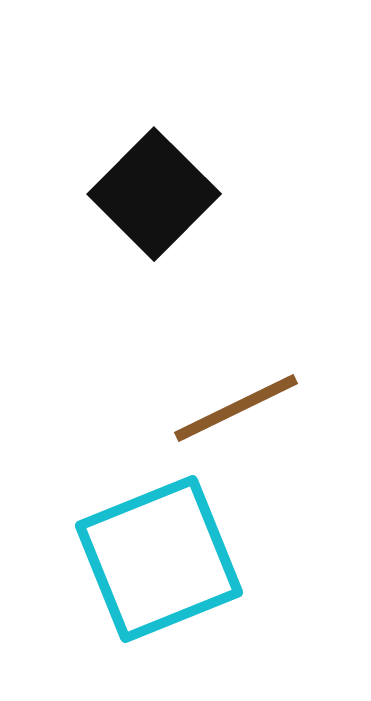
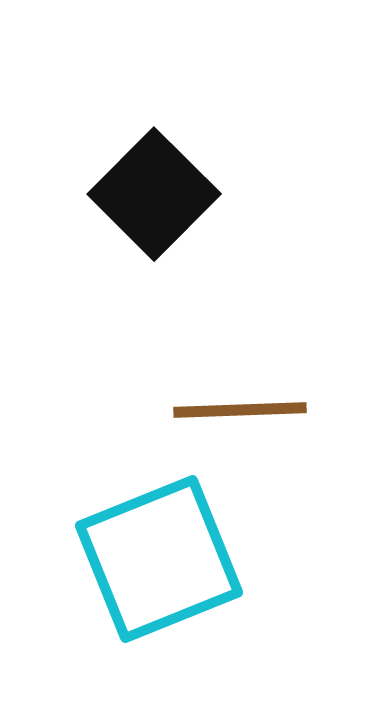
brown line: moved 4 px right, 2 px down; rotated 24 degrees clockwise
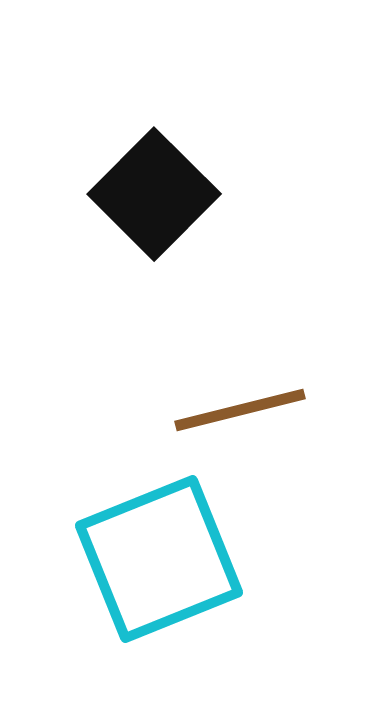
brown line: rotated 12 degrees counterclockwise
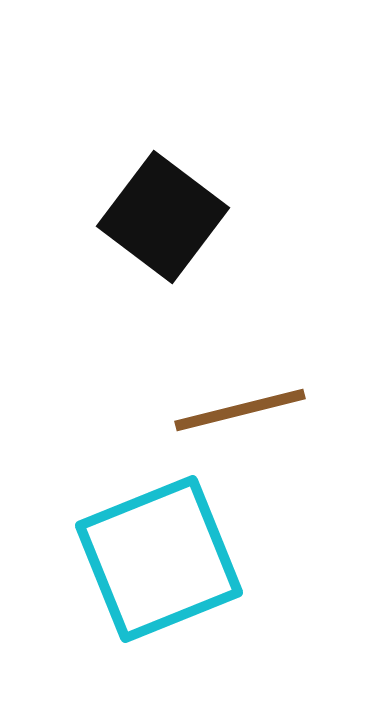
black square: moved 9 px right, 23 px down; rotated 8 degrees counterclockwise
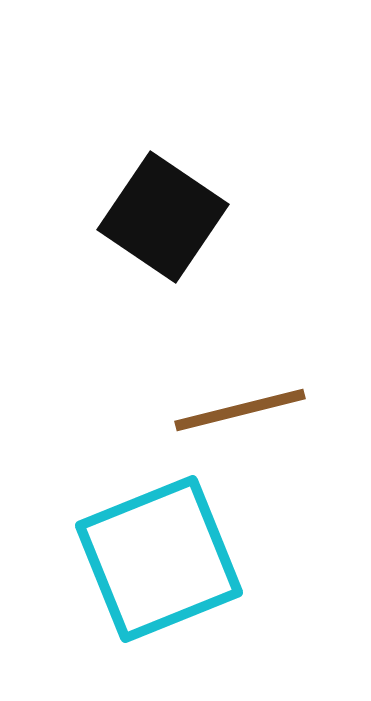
black square: rotated 3 degrees counterclockwise
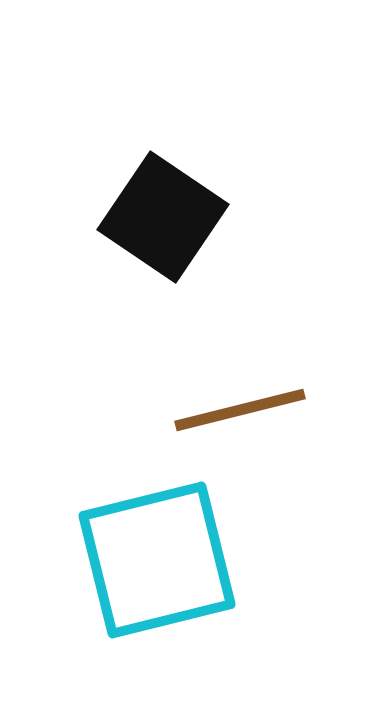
cyan square: moved 2 px left, 1 px down; rotated 8 degrees clockwise
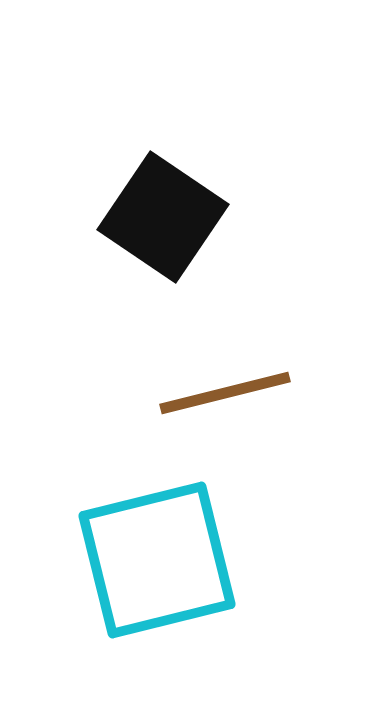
brown line: moved 15 px left, 17 px up
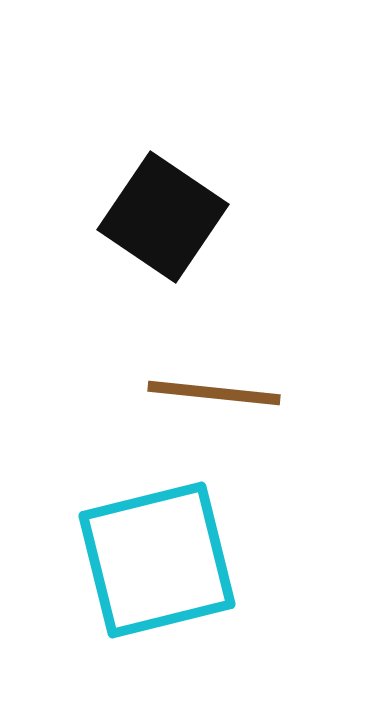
brown line: moved 11 px left; rotated 20 degrees clockwise
